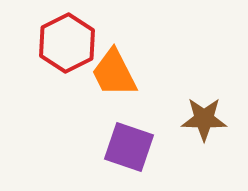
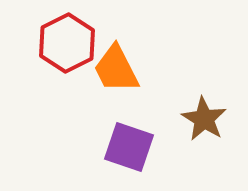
orange trapezoid: moved 2 px right, 4 px up
brown star: rotated 30 degrees clockwise
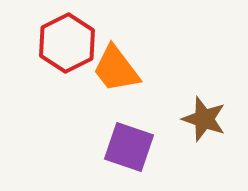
orange trapezoid: rotated 10 degrees counterclockwise
brown star: rotated 12 degrees counterclockwise
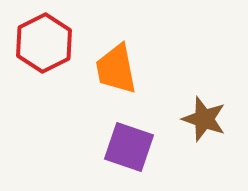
red hexagon: moved 23 px left
orange trapezoid: rotated 26 degrees clockwise
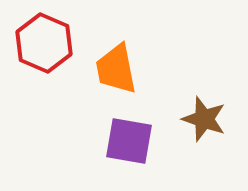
red hexagon: rotated 10 degrees counterclockwise
purple square: moved 6 px up; rotated 9 degrees counterclockwise
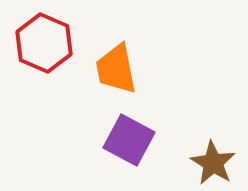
brown star: moved 9 px right, 44 px down; rotated 12 degrees clockwise
purple square: moved 1 px up; rotated 18 degrees clockwise
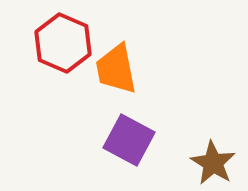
red hexagon: moved 19 px right
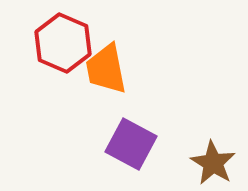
orange trapezoid: moved 10 px left
purple square: moved 2 px right, 4 px down
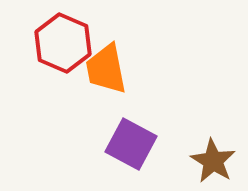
brown star: moved 2 px up
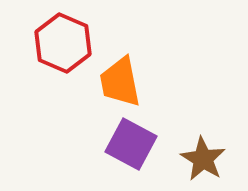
orange trapezoid: moved 14 px right, 13 px down
brown star: moved 10 px left, 2 px up
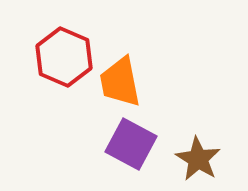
red hexagon: moved 1 px right, 14 px down
brown star: moved 5 px left
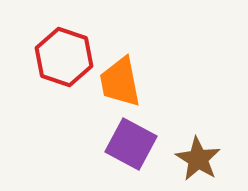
red hexagon: rotated 4 degrees counterclockwise
